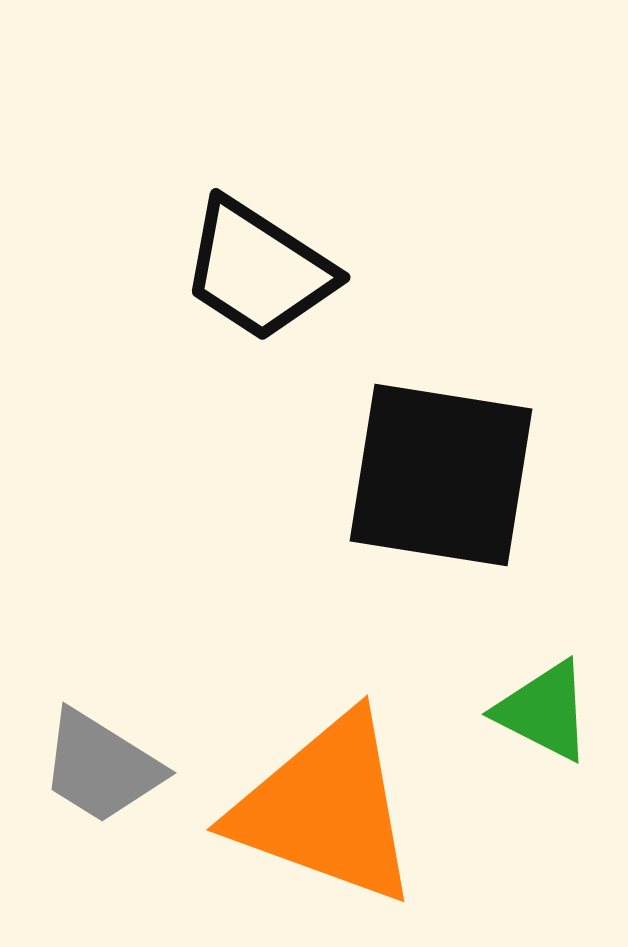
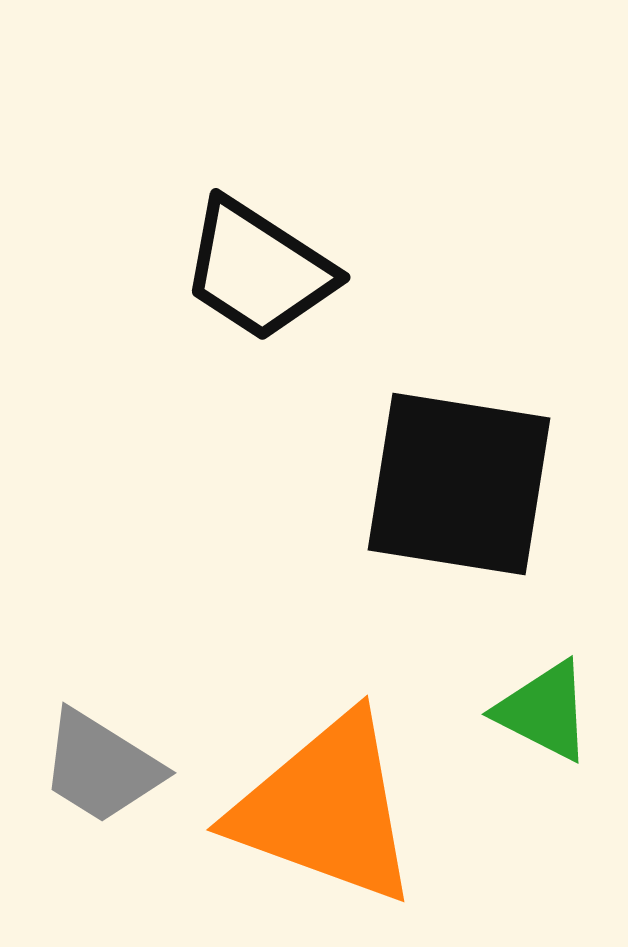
black square: moved 18 px right, 9 px down
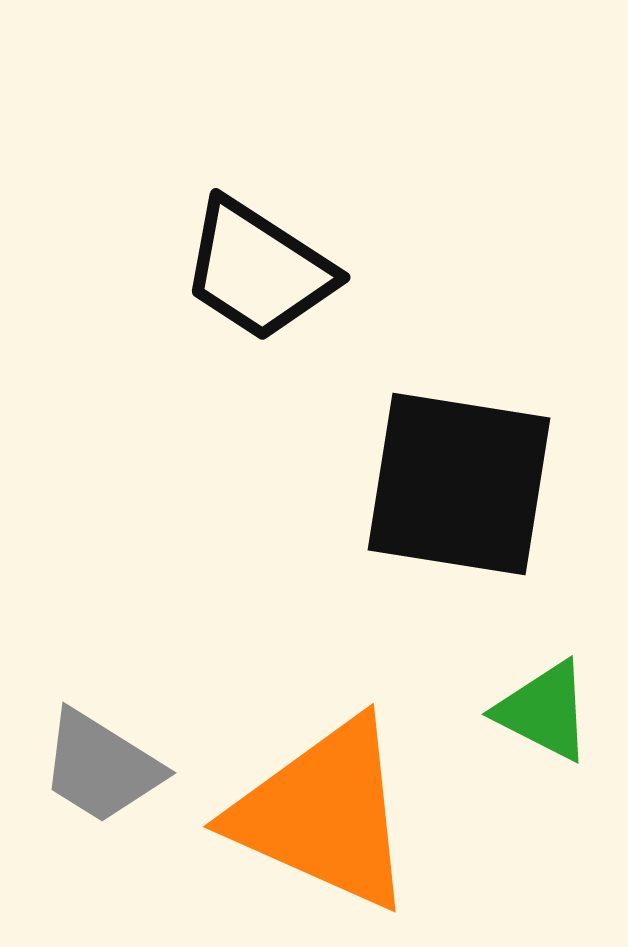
orange triangle: moved 2 px left, 5 px down; rotated 4 degrees clockwise
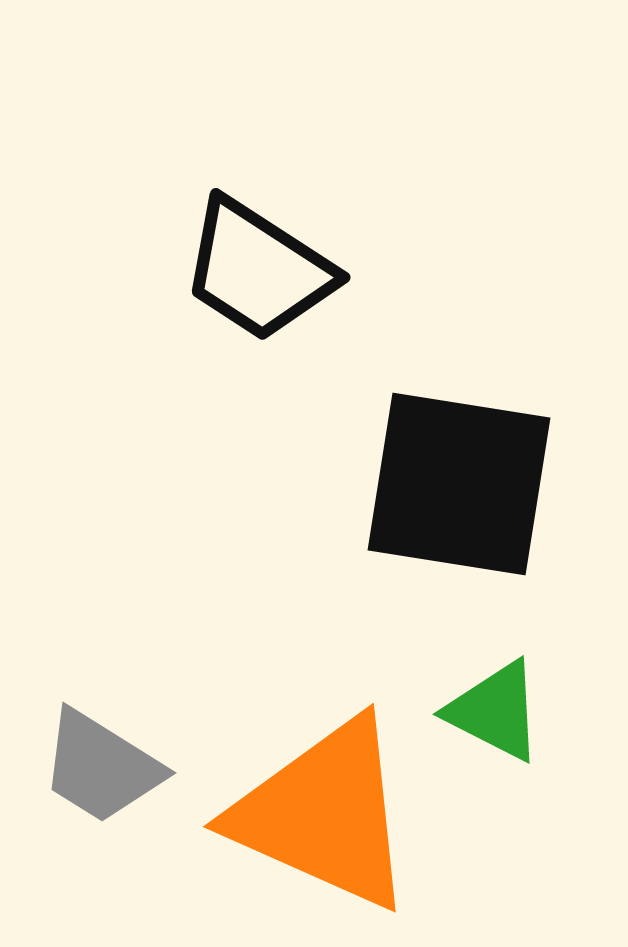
green triangle: moved 49 px left
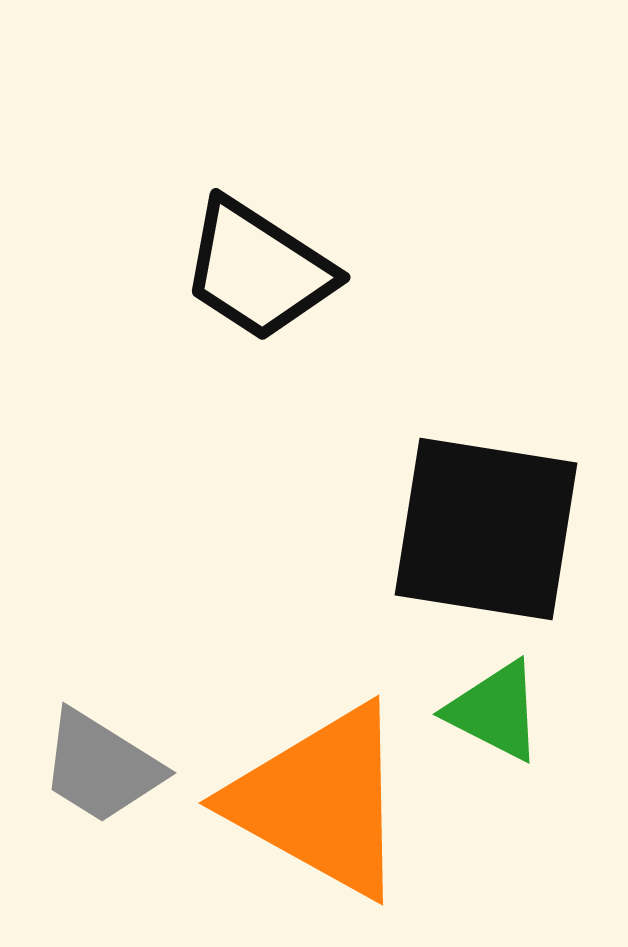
black square: moved 27 px right, 45 px down
orange triangle: moved 4 px left, 13 px up; rotated 5 degrees clockwise
